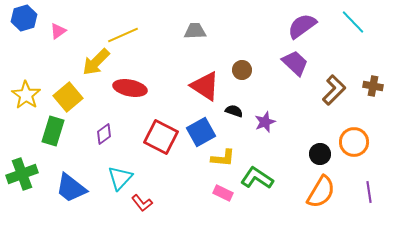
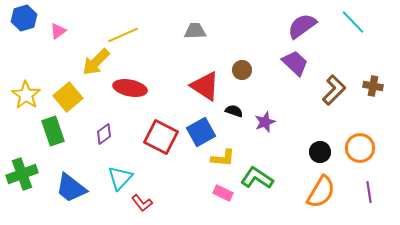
green rectangle: rotated 36 degrees counterclockwise
orange circle: moved 6 px right, 6 px down
black circle: moved 2 px up
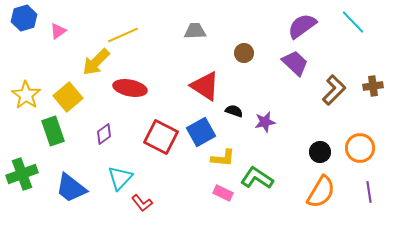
brown circle: moved 2 px right, 17 px up
brown cross: rotated 18 degrees counterclockwise
purple star: rotated 10 degrees clockwise
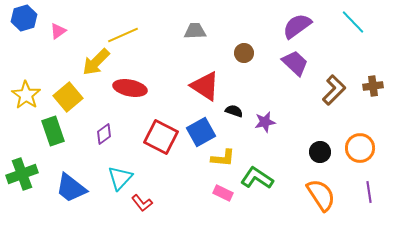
purple semicircle: moved 5 px left
orange semicircle: moved 3 px down; rotated 64 degrees counterclockwise
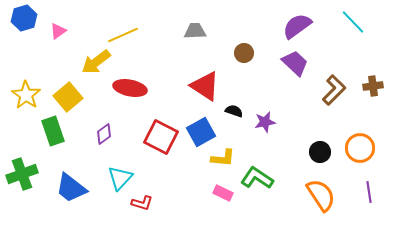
yellow arrow: rotated 8 degrees clockwise
red L-shape: rotated 35 degrees counterclockwise
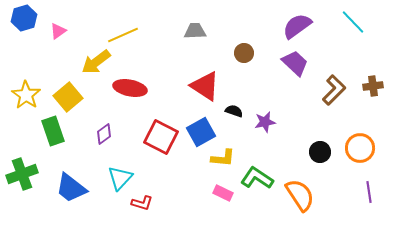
orange semicircle: moved 21 px left
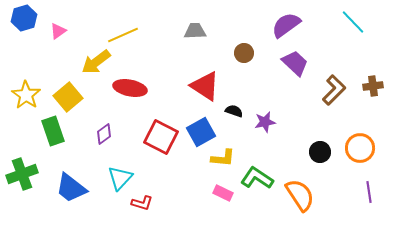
purple semicircle: moved 11 px left, 1 px up
